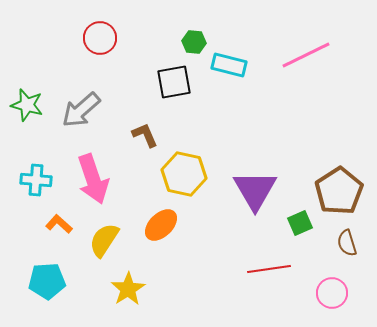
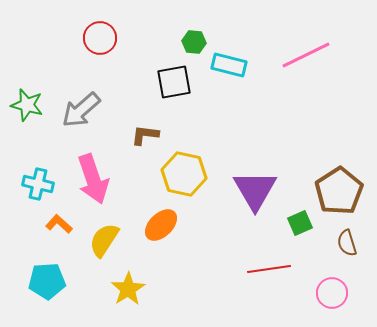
brown L-shape: rotated 60 degrees counterclockwise
cyan cross: moved 2 px right, 4 px down; rotated 8 degrees clockwise
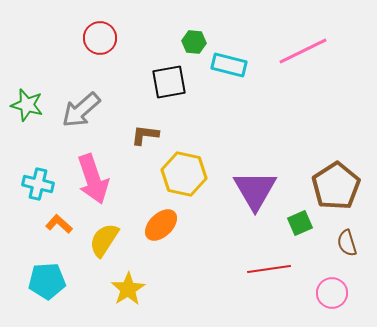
pink line: moved 3 px left, 4 px up
black square: moved 5 px left
brown pentagon: moved 3 px left, 5 px up
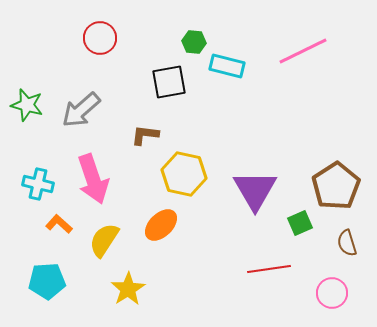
cyan rectangle: moved 2 px left, 1 px down
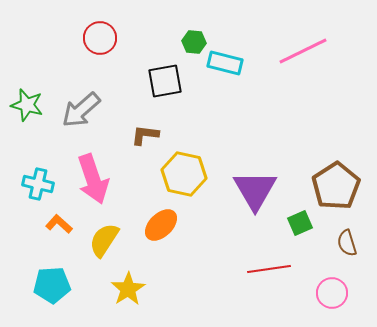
cyan rectangle: moved 2 px left, 3 px up
black square: moved 4 px left, 1 px up
cyan pentagon: moved 5 px right, 4 px down
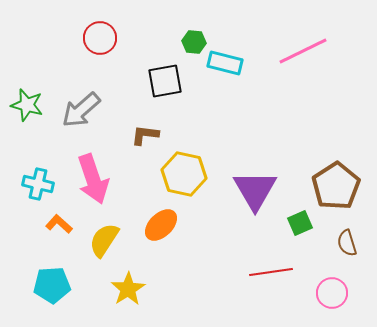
red line: moved 2 px right, 3 px down
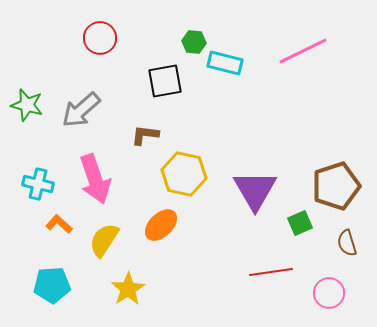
pink arrow: moved 2 px right
brown pentagon: rotated 15 degrees clockwise
pink circle: moved 3 px left
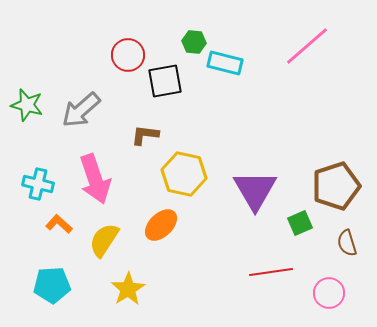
red circle: moved 28 px right, 17 px down
pink line: moved 4 px right, 5 px up; rotated 15 degrees counterclockwise
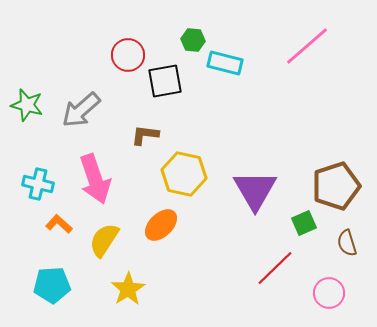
green hexagon: moved 1 px left, 2 px up
green square: moved 4 px right
red line: moved 4 px right, 4 px up; rotated 36 degrees counterclockwise
